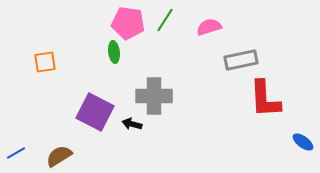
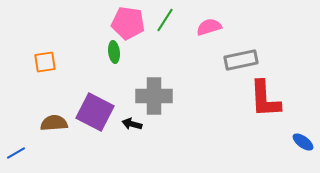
brown semicircle: moved 5 px left, 33 px up; rotated 28 degrees clockwise
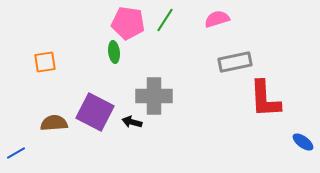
pink semicircle: moved 8 px right, 8 px up
gray rectangle: moved 6 px left, 2 px down
black arrow: moved 2 px up
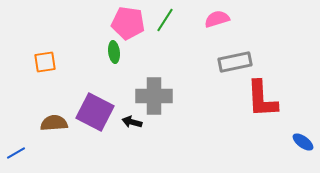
red L-shape: moved 3 px left
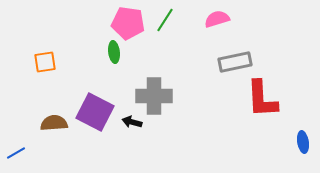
blue ellipse: rotated 45 degrees clockwise
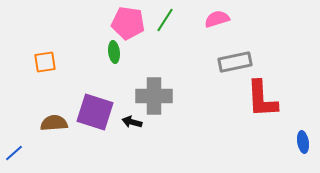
purple square: rotated 9 degrees counterclockwise
blue line: moved 2 px left; rotated 12 degrees counterclockwise
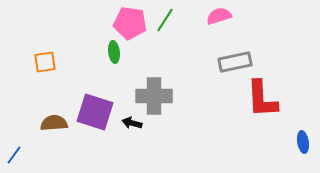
pink semicircle: moved 2 px right, 3 px up
pink pentagon: moved 2 px right
black arrow: moved 1 px down
blue line: moved 2 px down; rotated 12 degrees counterclockwise
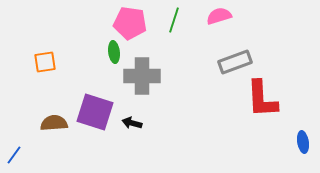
green line: moved 9 px right; rotated 15 degrees counterclockwise
gray rectangle: rotated 8 degrees counterclockwise
gray cross: moved 12 px left, 20 px up
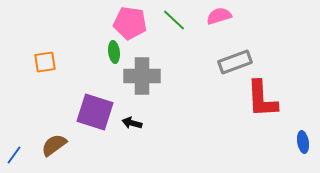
green line: rotated 65 degrees counterclockwise
brown semicircle: moved 22 px down; rotated 32 degrees counterclockwise
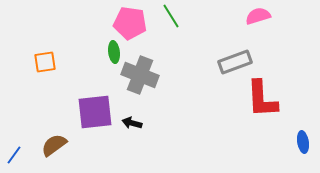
pink semicircle: moved 39 px right
green line: moved 3 px left, 4 px up; rotated 15 degrees clockwise
gray cross: moved 2 px left, 1 px up; rotated 21 degrees clockwise
purple square: rotated 24 degrees counterclockwise
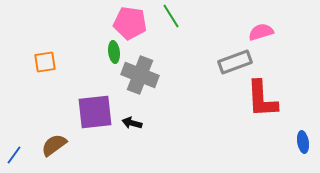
pink semicircle: moved 3 px right, 16 px down
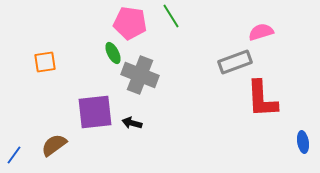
green ellipse: moved 1 px left, 1 px down; rotated 20 degrees counterclockwise
